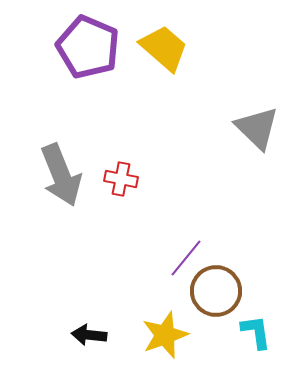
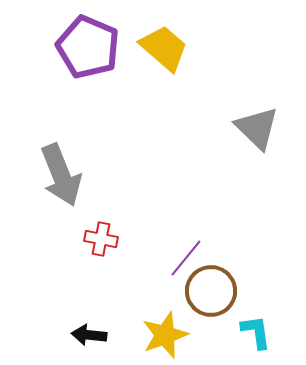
red cross: moved 20 px left, 60 px down
brown circle: moved 5 px left
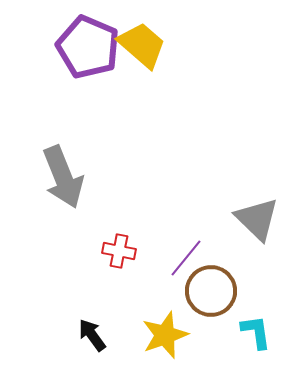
yellow trapezoid: moved 22 px left, 3 px up
gray triangle: moved 91 px down
gray arrow: moved 2 px right, 2 px down
red cross: moved 18 px right, 12 px down
black arrow: moved 3 px right; rotated 48 degrees clockwise
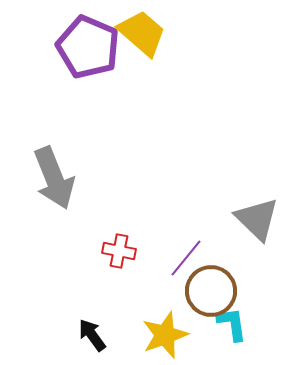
yellow trapezoid: moved 12 px up
gray arrow: moved 9 px left, 1 px down
cyan L-shape: moved 24 px left, 8 px up
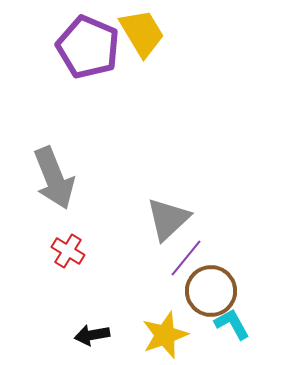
yellow trapezoid: rotated 18 degrees clockwise
gray triangle: moved 89 px left; rotated 33 degrees clockwise
red cross: moved 51 px left; rotated 20 degrees clockwise
cyan L-shape: rotated 21 degrees counterclockwise
black arrow: rotated 64 degrees counterclockwise
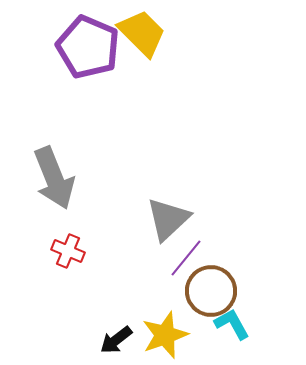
yellow trapezoid: rotated 14 degrees counterclockwise
red cross: rotated 8 degrees counterclockwise
black arrow: moved 24 px right, 5 px down; rotated 28 degrees counterclockwise
